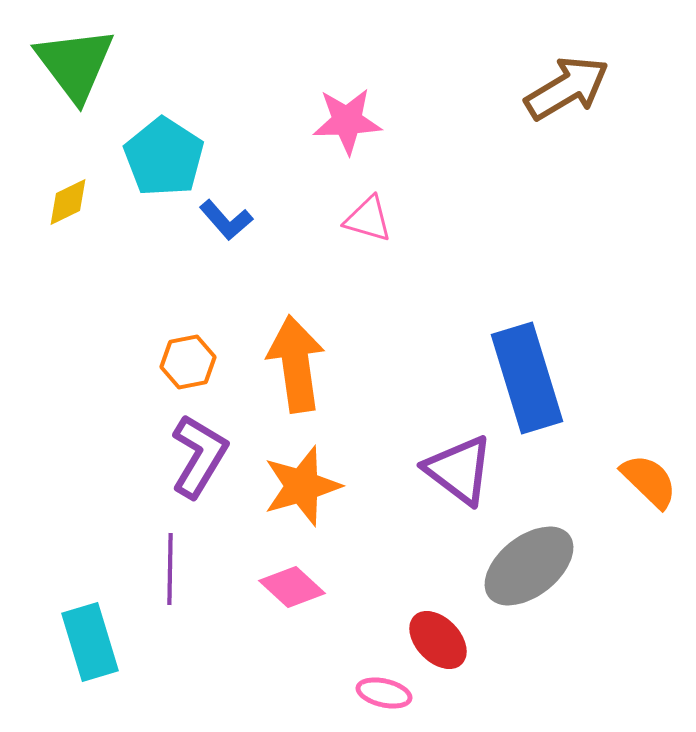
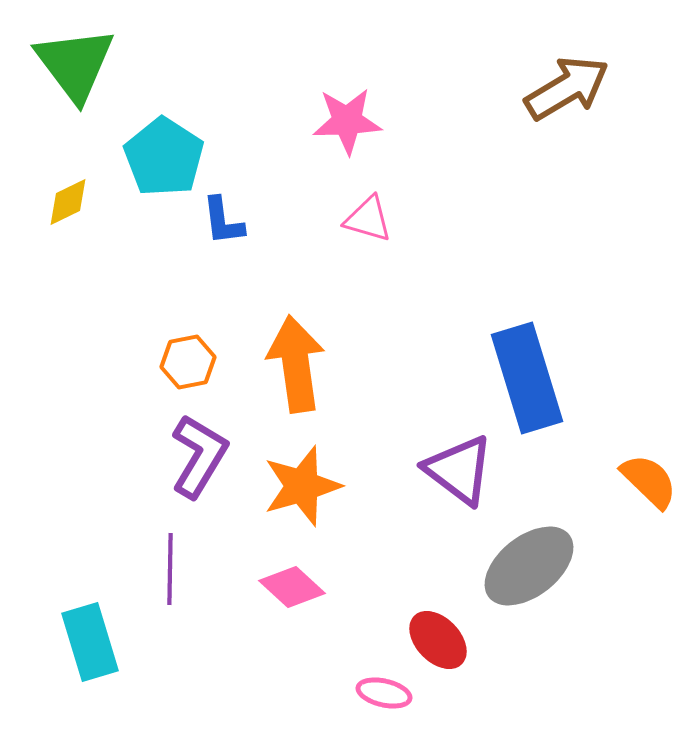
blue L-shape: moved 3 px left, 1 px down; rotated 34 degrees clockwise
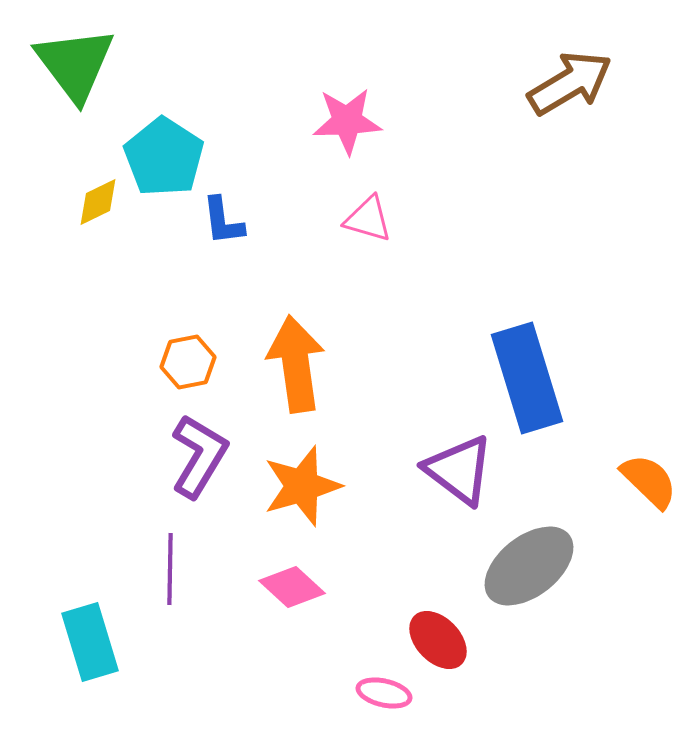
brown arrow: moved 3 px right, 5 px up
yellow diamond: moved 30 px right
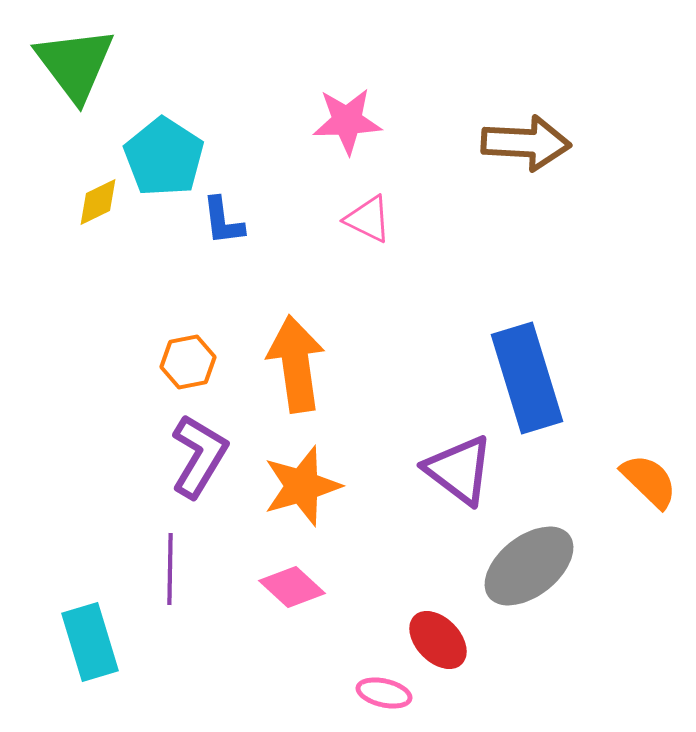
brown arrow: moved 44 px left, 60 px down; rotated 34 degrees clockwise
pink triangle: rotated 10 degrees clockwise
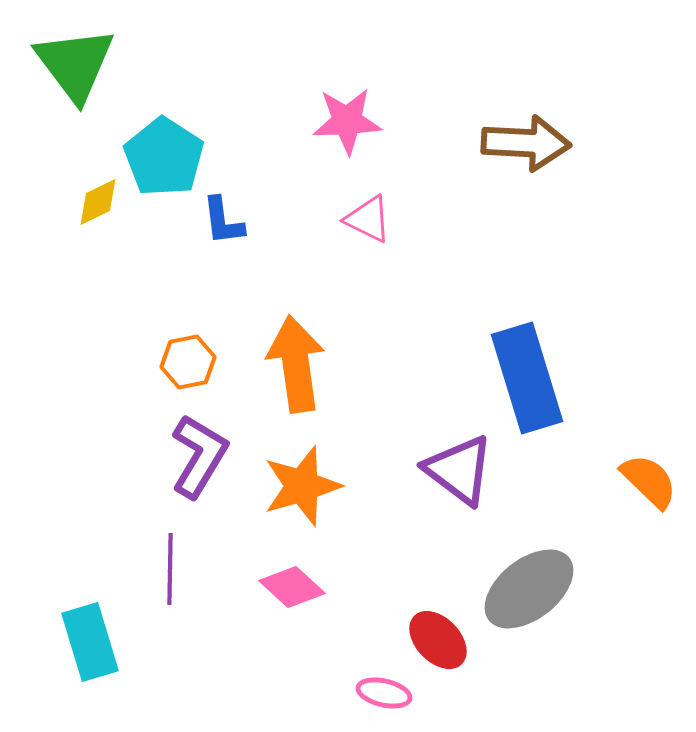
gray ellipse: moved 23 px down
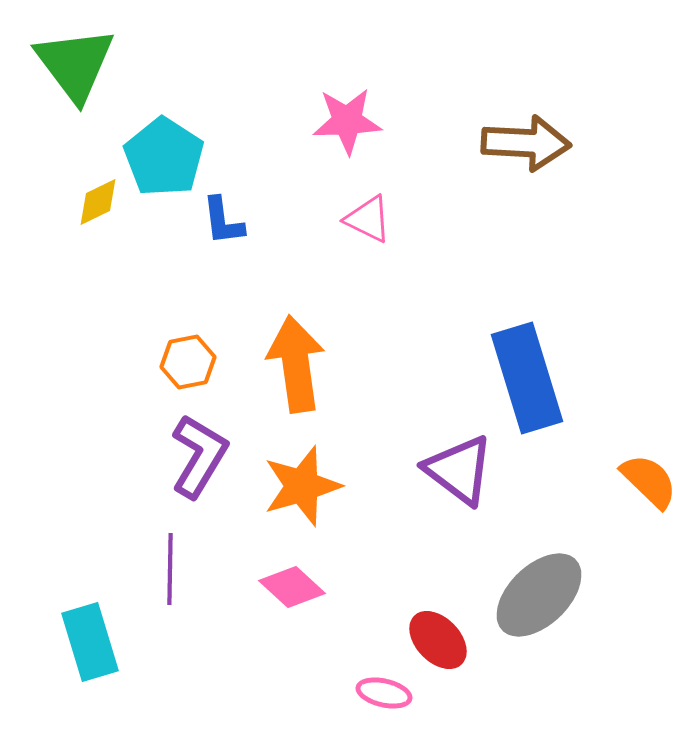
gray ellipse: moved 10 px right, 6 px down; rotated 6 degrees counterclockwise
